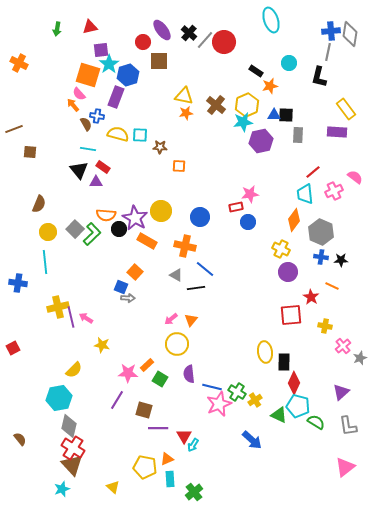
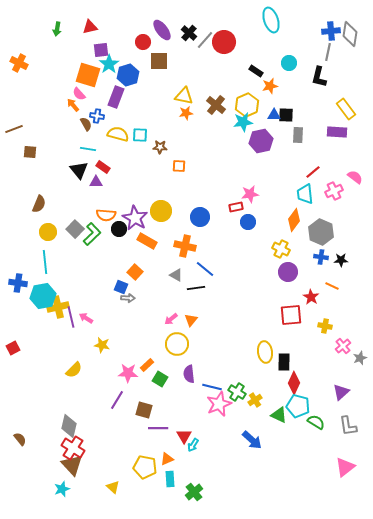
cyan hexagon at (59, 398): moved 16 px left, 102 px up
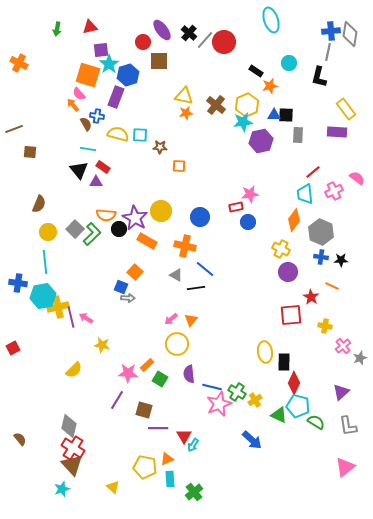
pink semicircle at (355, 177): moved 2 px right, 1 px down
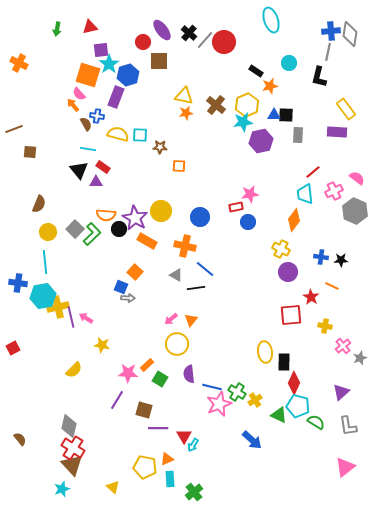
gray hexagon at (321, 232): moved 34 px right, 21 px up
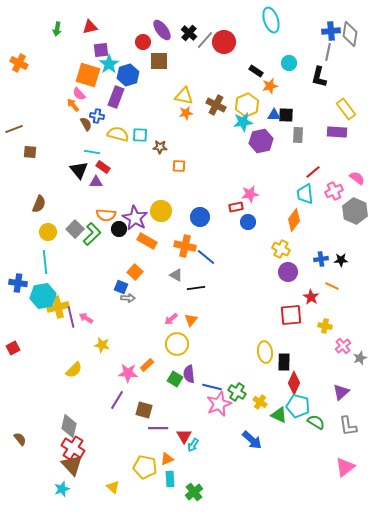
brown cross at (216, 105): rotated 12 degrees counterclockwise
cyan line at (88, 149): moved 4 px right, 3 px down
blue cross at (321, 257): moved 2 px down; rotated 16 degrees counterclockwise
blue line at (205, 269): moved 1 px right, 12 px up
green square at (160, 379): moved 15 px right
yellow cross at (255, 400): moved 5 px right, 2 px down; rotated 24 degrees counterclockwise
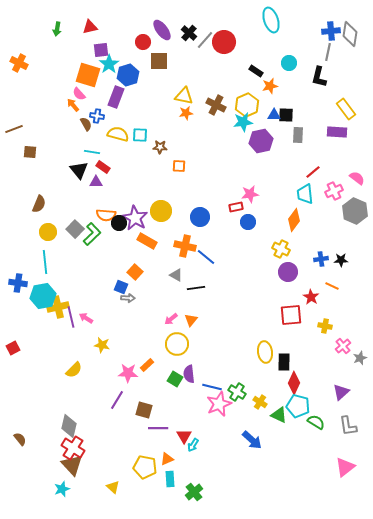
black circle at (119, 229): moved 6 px up
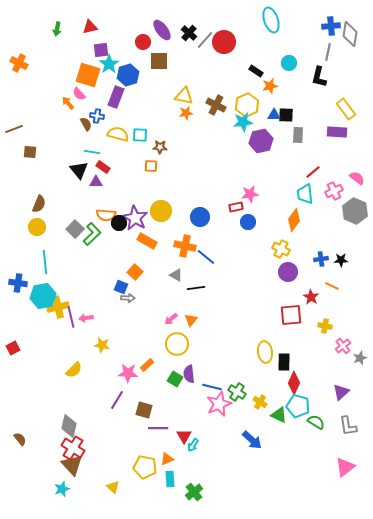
blue cross at (331, 31): moved 5 px up
orange arrow at (73, 105): moved 5 px left, 2 px up
orange square at (179, 166): moved 28 px left
yellow circle at (48, 232): moved 11 px left, 5 px up
pink arrow at (86, 318): rotated 40 degrees counterclockwise
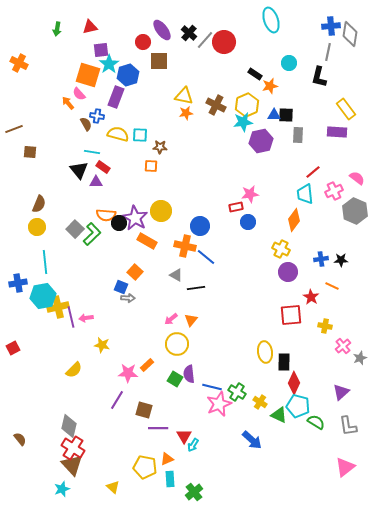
black rectangle at (256, 71): moved 1 px left, 3 px down
blue circle at (200, 217): moved 9 px down
blue cross at (18, 283): rotated 18 degrees counterclockwise
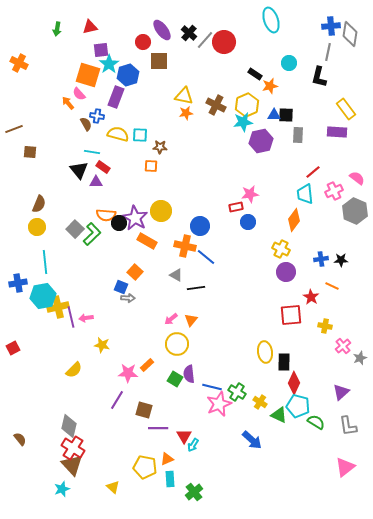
purple circle at (288, 272): moved 2 px left
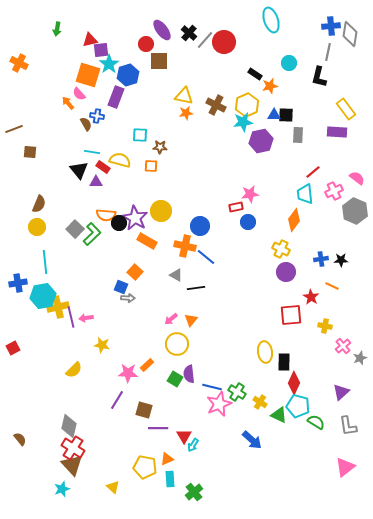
red triangle at (90, 27): moved 13 px down
red circle at (143, 42): moved 3 px right, 2 px down
yellow semicircle at (118, 134): moved 2 px right, 26 px down
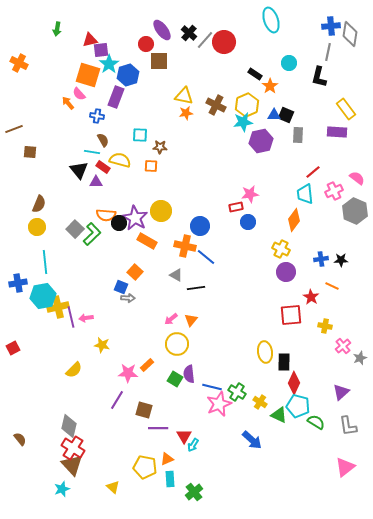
orange star at (270, 86): rotated 21 degrees counterclockwise
black square at (286, 115): rotated 21 degrees clockwise
brown semicircle at (86, 124): moved 17 px right, 16 px down
